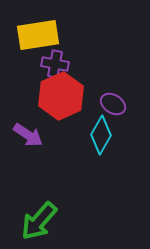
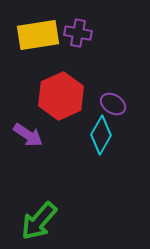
purple cross: moved 23 px right, 31 px up
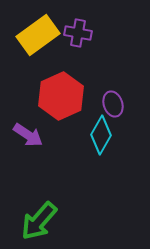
yellow rectangle: rotated 27 degrees counterclockwise
purple ellipse: rotated 40 degrees clockwise
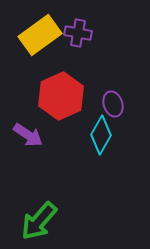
yellow rectangle: moved 2 px right
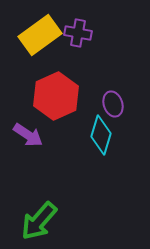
red hexagon: moved 5 px left
cyan diamond: rotated 12 degrees counterclockwise
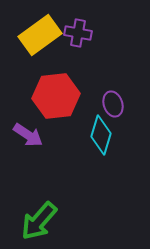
red hexagon: rotated 18 degrees clockwise
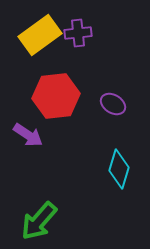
purple cross: rotated 16 degrees counterclockwise
purple ellipse: rotated 40 degrees counterclockwise
cyan diamond: moved 18 px right, 34 px down
